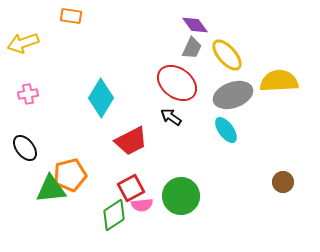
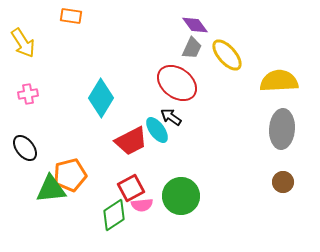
yellow arrow: rotated 104 degrees counterclockwise
gray ellipse: moved 49 px right, 34 px down; rotated 66 degrees counterclockwise
cyan ellipse: moved 69 px left
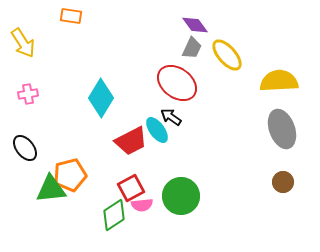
gray ellipse: rotated 24 degrees counterclockwise
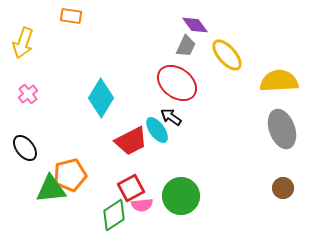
yellow arrow: rotated 52 degrees clockwise
gray trapezoid: moved 6 px left, 2 px up
pink cross: rotated 30 degrees counterclockwise
brown circle: moved 6 px down
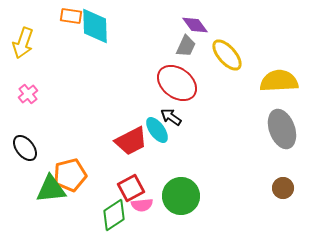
cyan diamond: moved 6 px left, 72 px up; rotated 33 degrees counterclockwise
